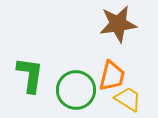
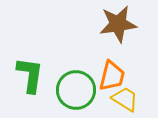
yellow trapezoid: moved 3 px left
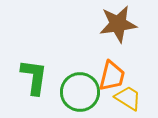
green L-shape: moved 4 px right, 2 px down
green circle: moved 4 px right, 2 px down
yellow trapezoid: moved 3 px right, 1 px up
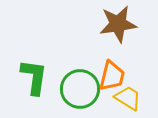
green circle: moved 3 px up
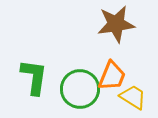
brown star: moved 2 px left
orange trapezoid: rotated 8 degrees clockwise
yellow trapezoid: moved 5 px right, 1 px up
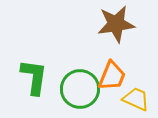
yellow trapezoid: moved 3 px right, 2 px down; rotated 8 degrees counterclockwise
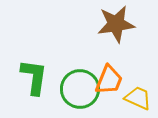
orange trapezoid: moved 3 px left, 4 px down
yellow trapezoid: moved 2 px right, 1 px up
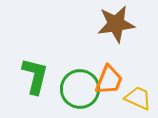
green L-shape: moved 1 px right, 1 px up; rotated 6 degrees clockwise
